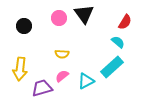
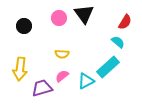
cyan rectangle: moved 4 px left
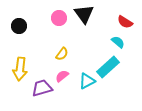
red semicircle: rotated 91 degrees clockwise
black circle: moved 5 px left
yellow semicircle: rotated 56 degrees counterclockwise
cyan triangle: moved 1 px right
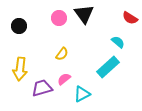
red semicircle: moved 5 px right, 4 px up
pink semicircle: moved 2 px right, 3 px down
cyan triangle: moved 5 px left, 13 px down
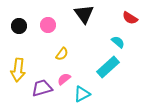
pink circle: moved 11 px left, 7 px down
yellow arrow: moved 2 px left, 1 px down
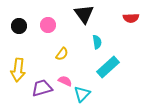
red semicircle: moved 1 px right; rotated 35 degrees counterclockwise
cyan semicircle: moved 21 px left; rotated 40 degrees clockwise
pink semicircle: moved 1 px right, 2 px down; rotated 64 degrees clockwise
cyan triangle: rotated 18 degrees counterclockwise
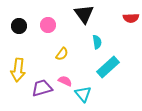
cyan triangle: moved 1 px right; rotated 24 degrees counterclockwise
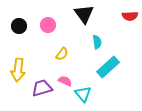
red semicircle: moved 1 px left, 2 px up
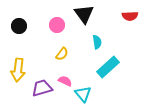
pink circle: moved 9 px right
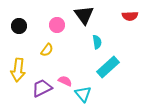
black triangle: moved 1 px down
yellow semicircle: moved 15 px left, 4 px up
purple trapezoid: rotated 10 degrees counterclockwise
